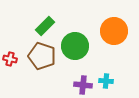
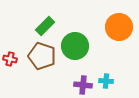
orange circle: moved 5 px right, 4 px up
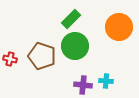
green rectangle: moved 26 px right, 7 px up
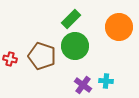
purple cross: rotated 30 degrees clockwise
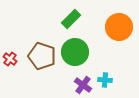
green circle: moved 6 px down
red cross: rotated 24 degrees clockwise
cyan cross: moved 1 px left, 1 px up
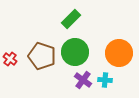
orange circle: moved 26 px down
purple cross: moved 5 px up
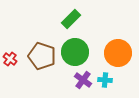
orange circle: moved 1 px left
